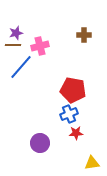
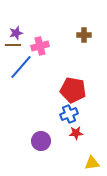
purple circle: moved 1 px right, 2 px up
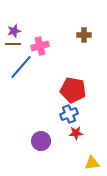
purple star: moved 2 px left, 2 px up
brown line: moved 1 px up
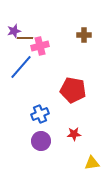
brown line: moved 12 px right, 6 px up
blue cross: moved 29 px left
red star: moved 2 px left, 1 px down
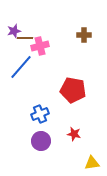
red star: rotated 16 degrees clockwise
